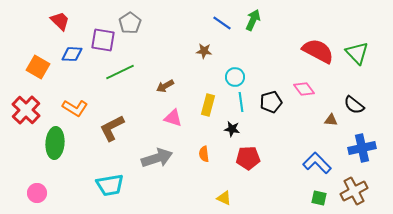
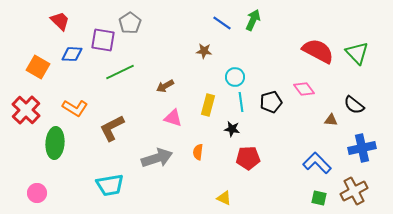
orange semicircle: moved 6 px left, 2 px up; rotated 14 degrees clockwise
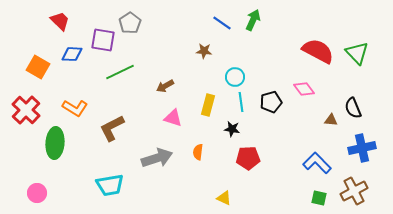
black semicircle: moved 1 px left, 3 px down; rotated 30 degrees clockwise
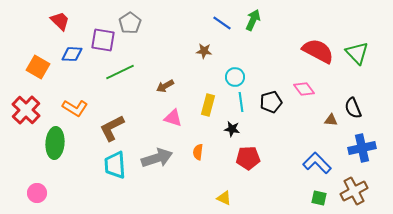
cyan trapezoid: moved 5 px right, 20 px up; rotated 96 degrees clockwise
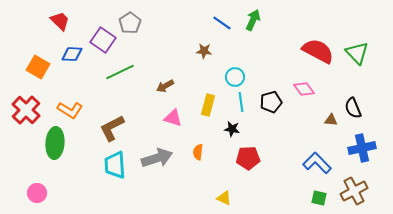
purple square: rotated 25 degrees clockwise
orange L-shape: moved 5 px left, 2 px down
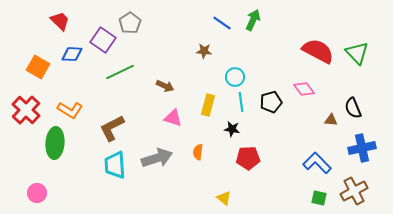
brown arrow: rotated 126 degrees counterclockwise
yellow triangle: rotated 14 degrees clockwise
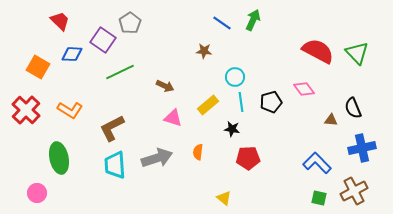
yellow rectangle: rotated 35 degrees clockwise
green ellipse: moved 4 px right, 15 px down; rotated 16 degrees counterclockwise
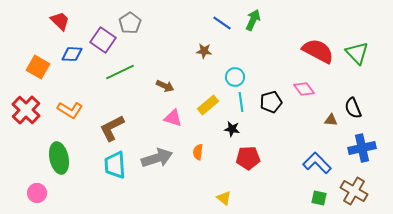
brown cross: rotated 32 degrees counterclockwise
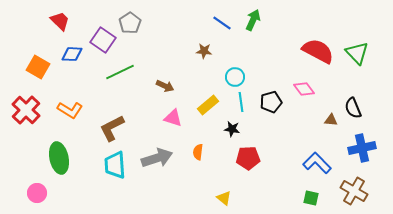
green square: moved 8 px left
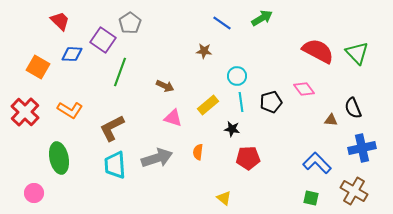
green arrow: moved 9 px right, 2 px up; rotated 35 degrees clockwise
green line: rotated 44 degrees counterclockwise
cyan circle: moved 2 px right, 1 px up
red cross: moved 1 px left, 2 px down
pink circle: moved 3 px left
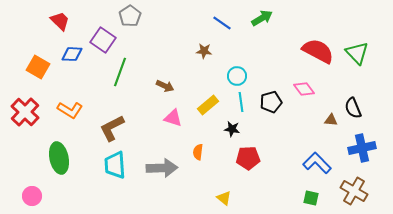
gray pentagon: moved 7 px up
gray arrow: moved 5 px right, 10 px down; rotated 16 degrees clockwise
pink circle: moved 2 px left, 3 px down
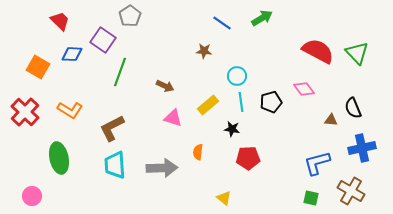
blue L-shape: rotated 60 degrees counterclockwise
brown cross: moved 3 px left
